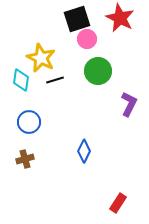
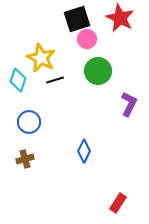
cyan diamond: moved 3 px left; rotated 10 degrees clockwise
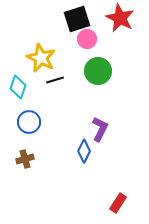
cyan diamond: moved 7 px down
purple L-shape: moved 29 px left, 25 px down
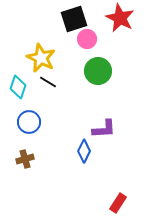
black square: moved 3 px left
black line: moved 7 px left, 2 px down; rotated 48 degrees clockwise
purple L-shape: moved 4 px right; rotated 60 degrees clockwise
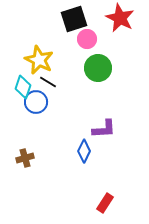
yellow star: moved 2 px left, 2 px down
green circle: moved 3 px up
cyan diamond: moved 5 px right
blue circle: moved 7 px right, 20 px up
brown cross: moved 1 px up
red rectangle: moved 13 px left
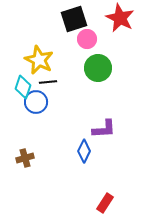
black line: rotated 36 degrees counterclockwise
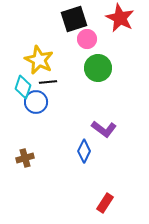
purple L-shape: rotated 40 degrees clockwise
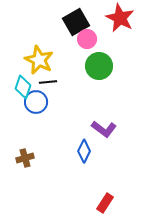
black square: moved 2 px right, 3 px down; rotated 12 degrees counterclockwise
green circle: moved 1 px right, 2 px up
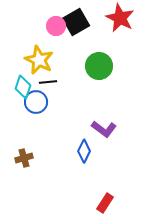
pink circle: moved 31 px left, 13 px up
brown cross: moved 1 px left
